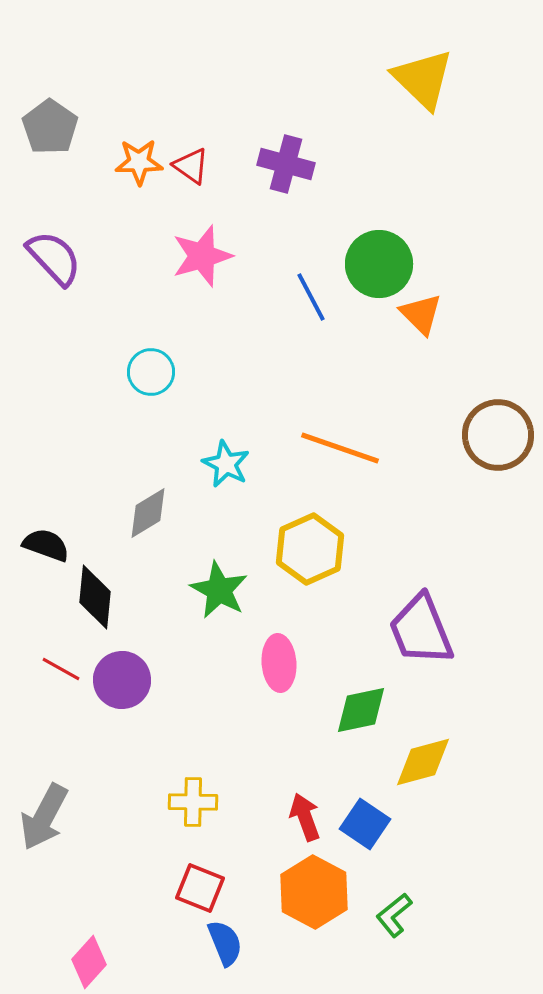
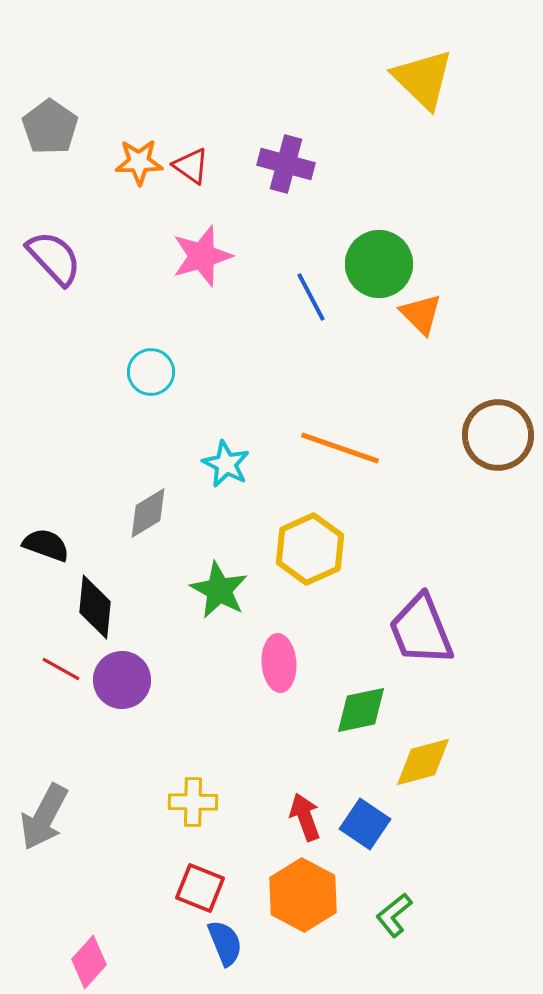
black diamond: moved 10 px down
orange hexagon: moved 11 px left, 3 px down
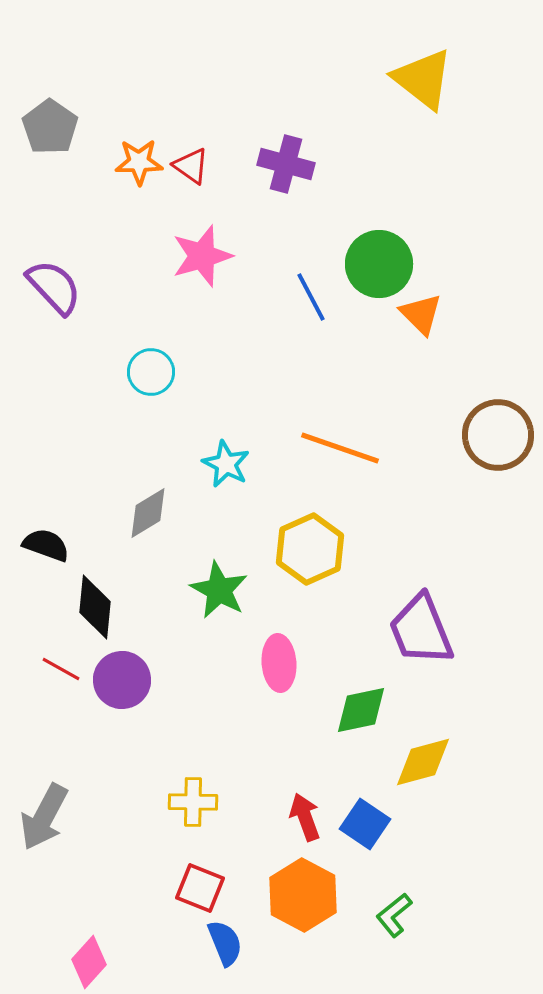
yellow triangle: rotated 6 degrees counterclockwise
purple semicircle: moved 29 px down
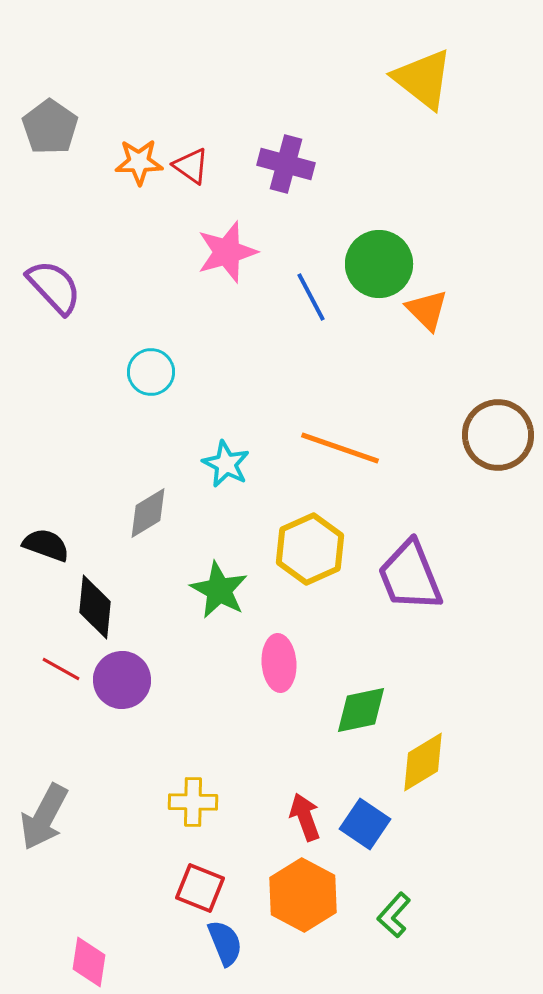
pink star: moved 25 px right, 4 px up
orange triangle: moved 6 px right, 4 px up
purple trapezoid: moved 11 px left, 54 px up
yellow diamond: rotated 16 degrees counterclockwise
green L-shape: rotated 9 degrees counterclockwise
pink diamond: rotated 33 degrees counterclockwise
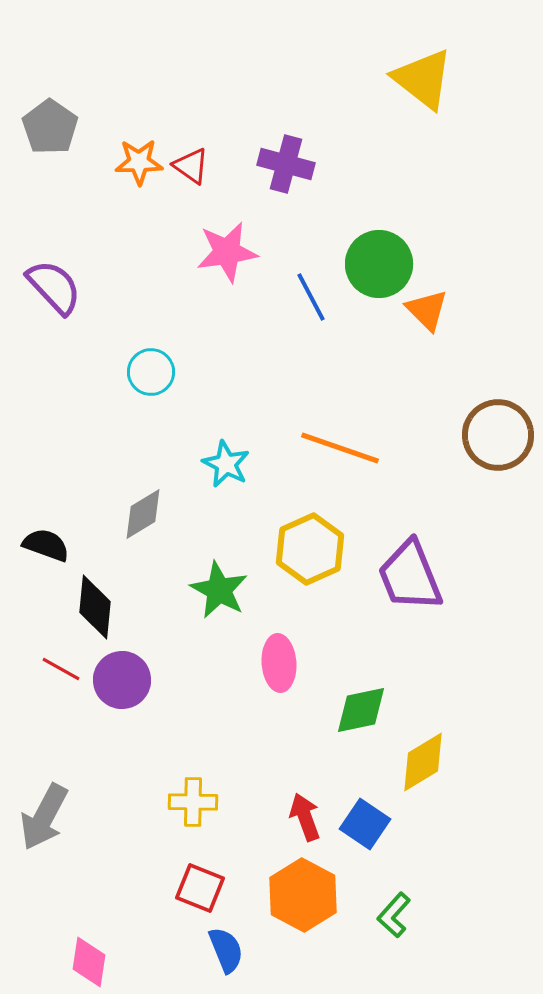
pink star: rotated 8 degrees clockwise
gray diamond: moved 5 px left, 1 px down
blue semicircle: moved 1 px right, 7 px down
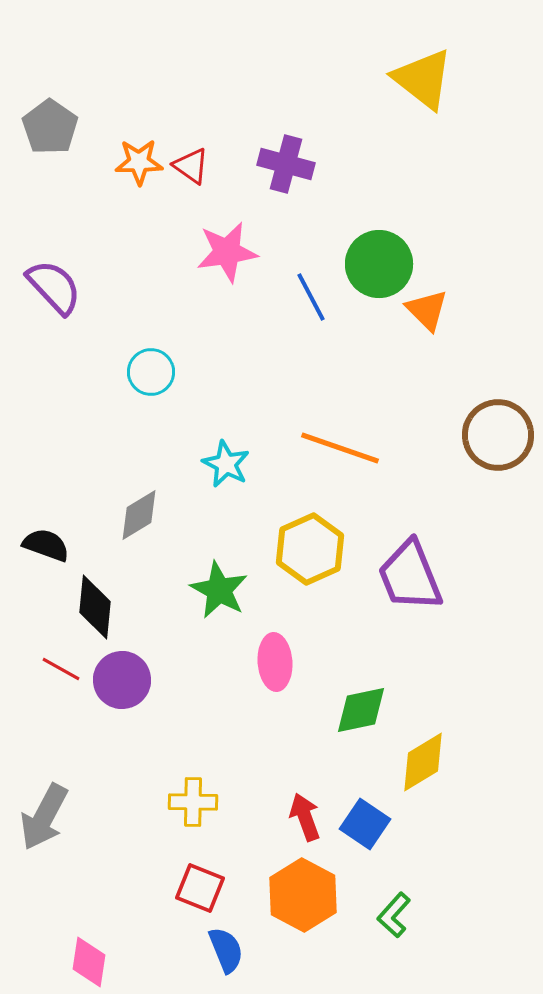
gray diamond: moved 4 px left, 1 px down
pink ellipse: moved 4 px left, 1 px up
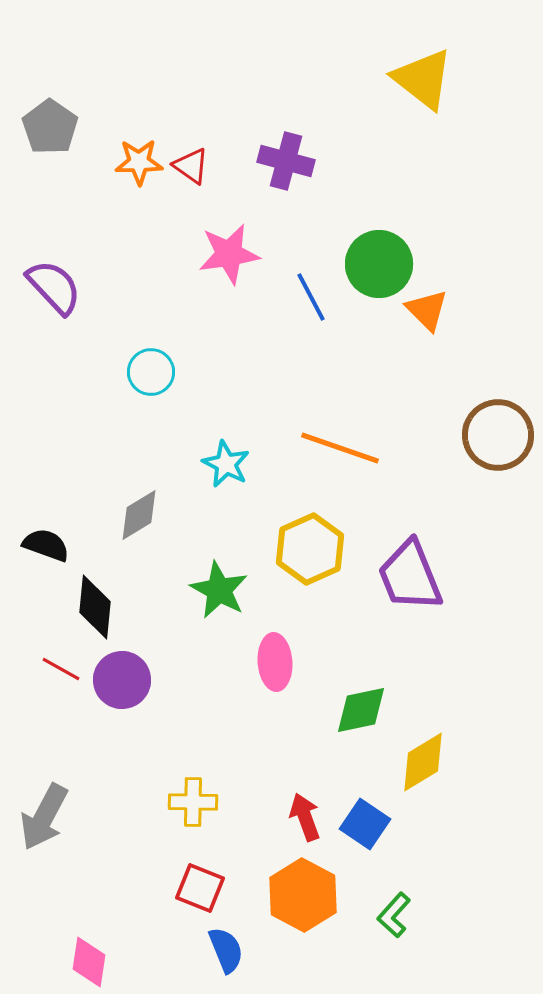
purple cross: moved 3 px up
pink star: moved 2 px right, 2 px down
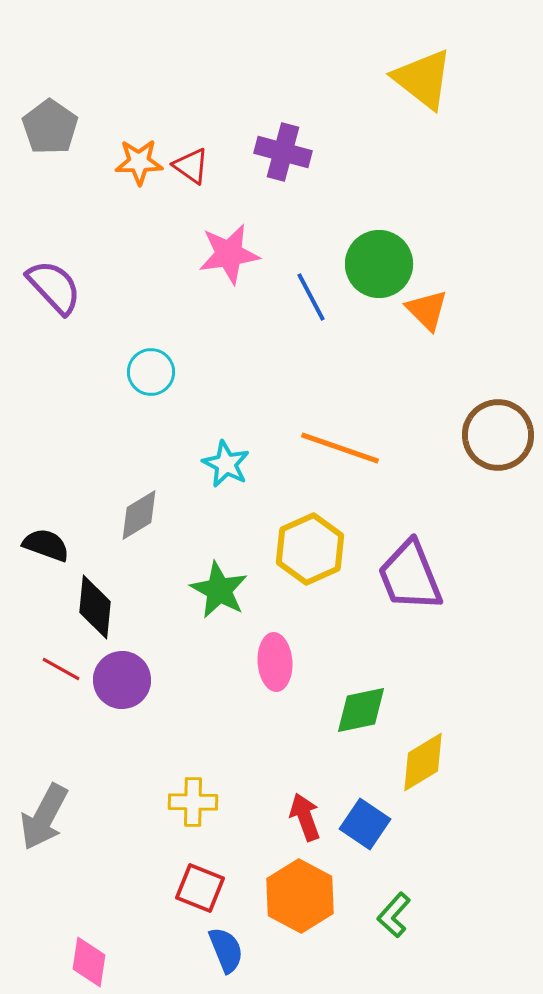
purple cross: moved 3 px left, 9 px up
orange hexagon: moved 3 px left, 1 px down
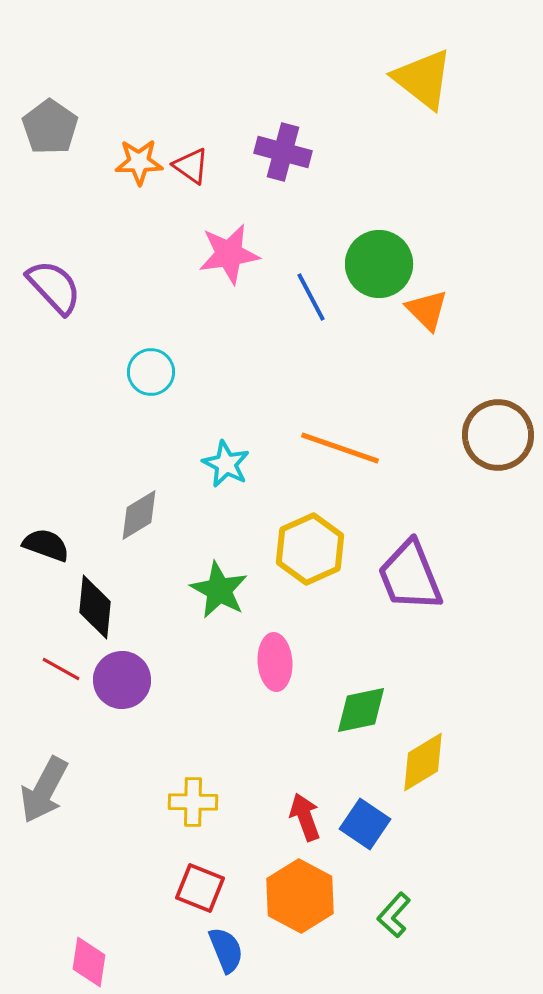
gray arrow: moved 27 px up
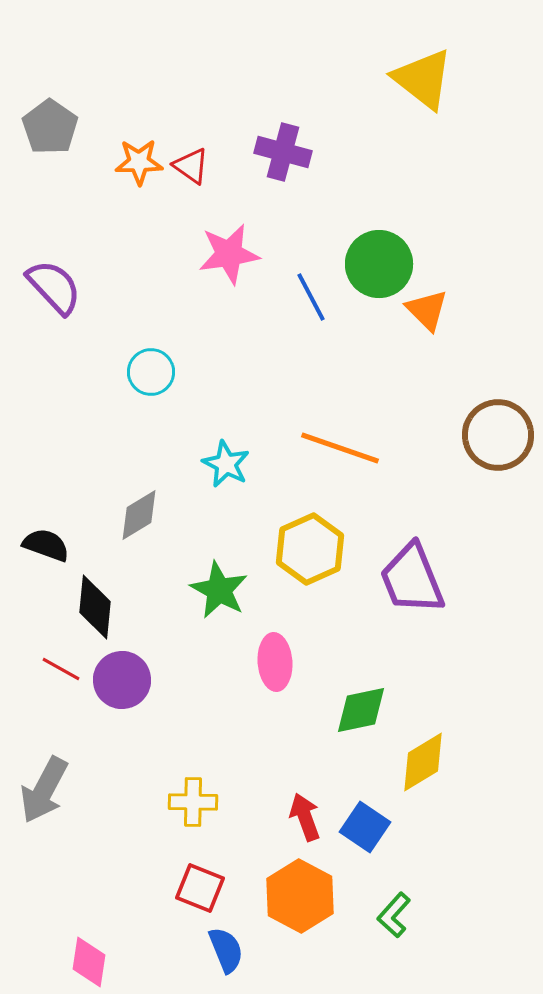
purple trapezoid: moved 2 px right, 3 px down
blue square: moved 3 px down
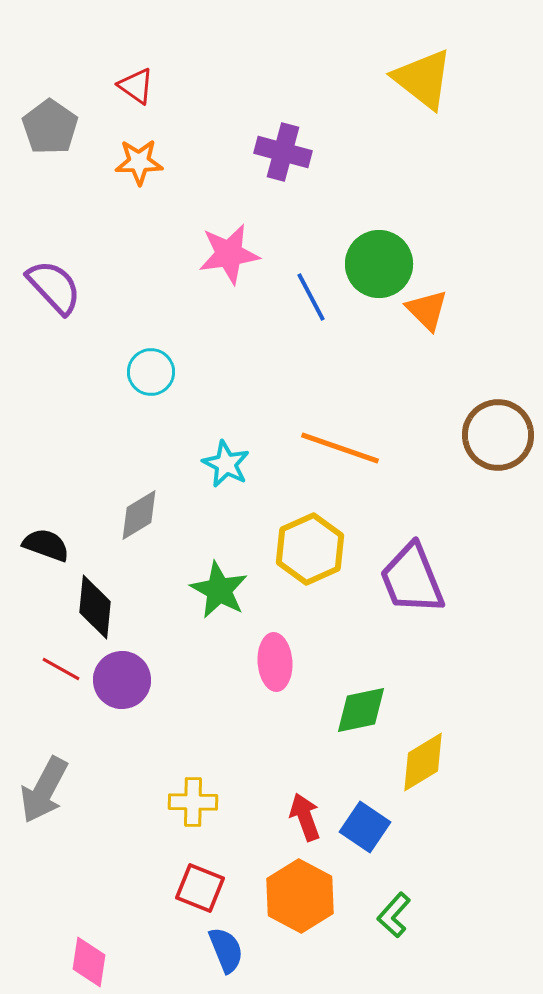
red triangle: moved 55 px left, 80 px up
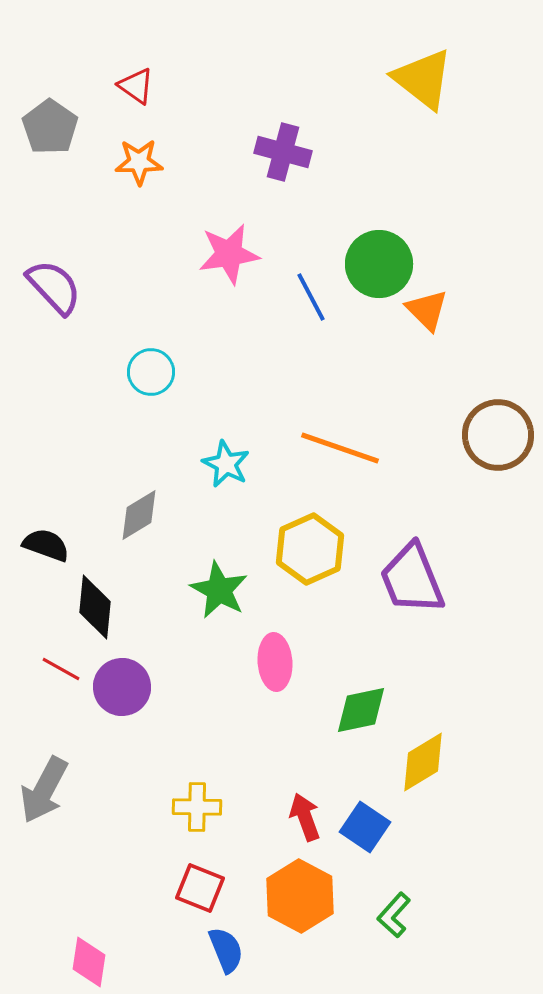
purple circle: moved 7 px down
yellow cross: moved 4 px right, 5 px down
